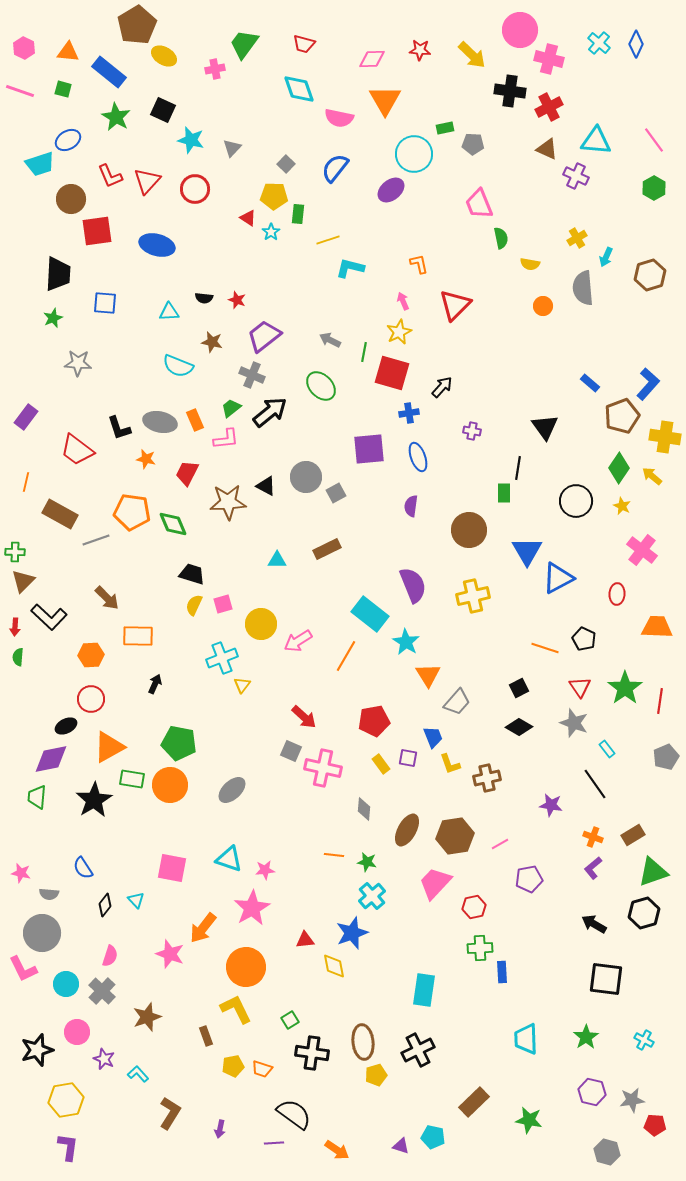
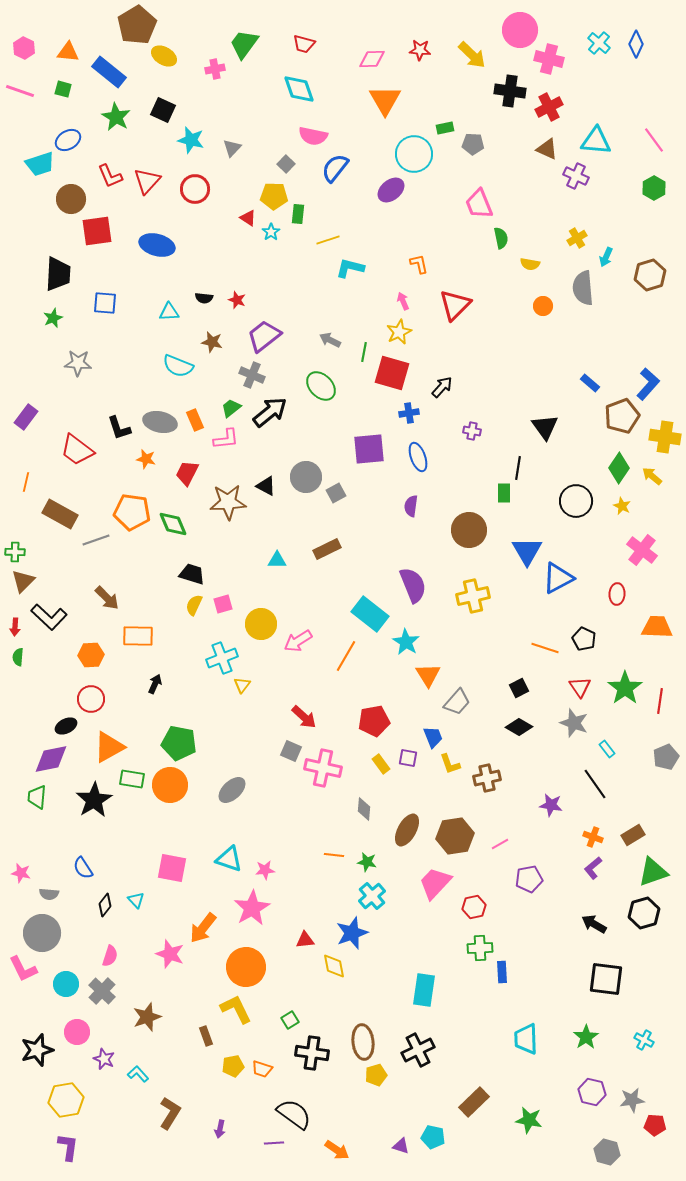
pink semicircle at (339, 118): moved 26 px left, 18 px down
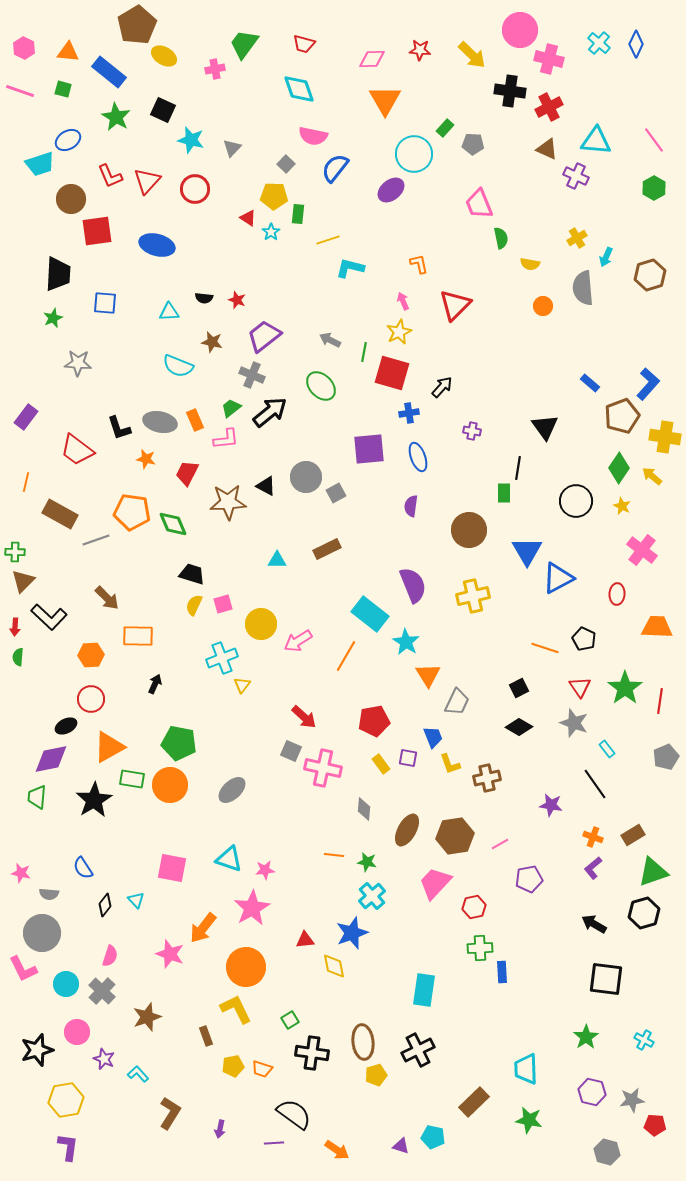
green rectangle at (445, 128): rotated 36 degrees counterclockwise
gray trapezoid at (457, 702): rotated 16 degrees counterclockwise
cyan trapezoid at (526, 1039): moved 30 px down
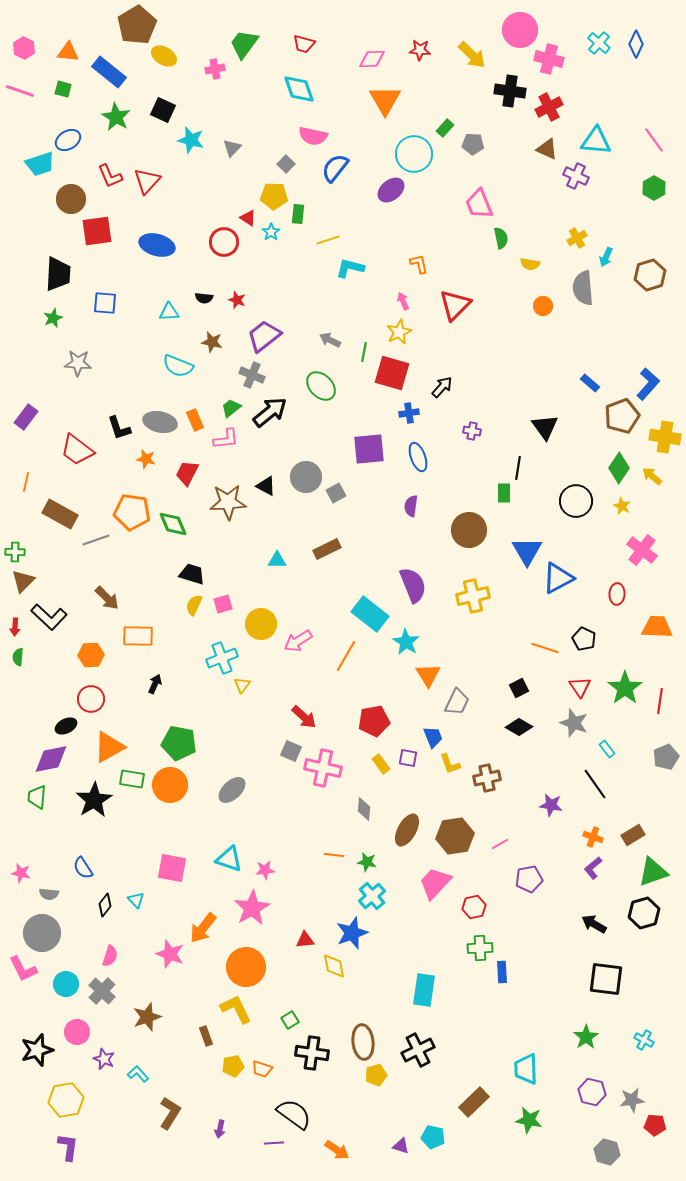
red circle at (195, 189): moved 29 px right, 53 px down
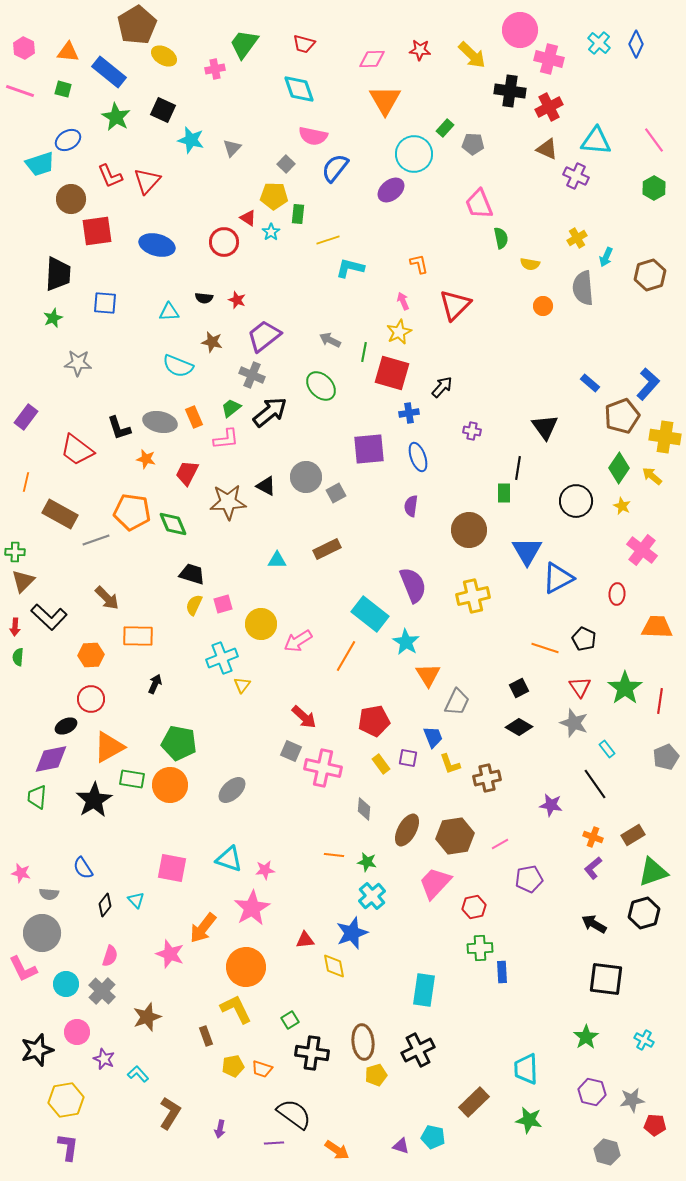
orange rectangle at (195, 420): moved 1 px left, 3 px up
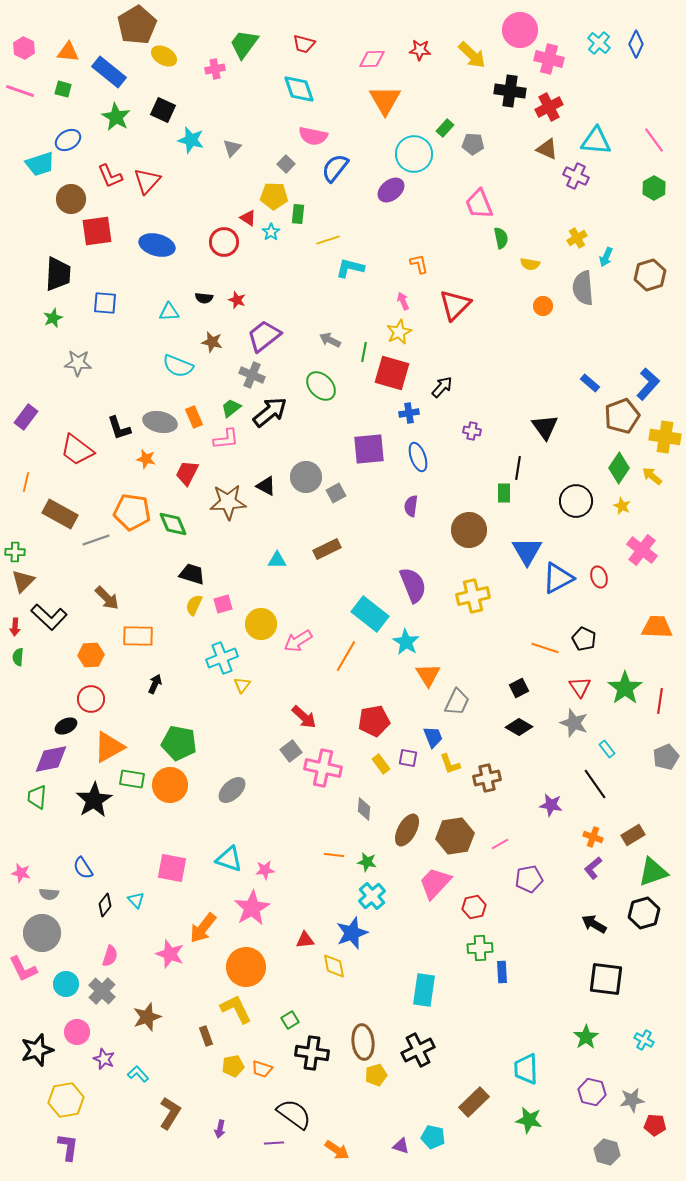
red ellipse at (617, 594): moved 18 px left, 17 px up; rotated 20 degrees counterclockwise
gray square at (291, 751): rotated 30 degrees clockwise
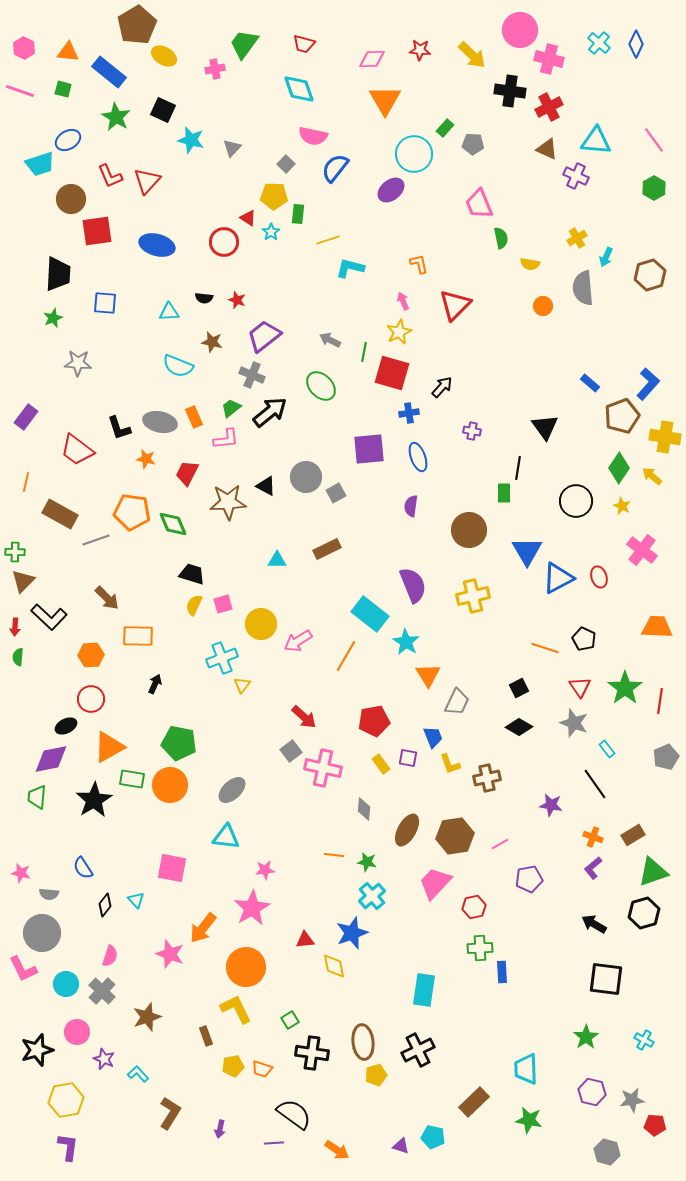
cyan triangle at (229, 859): moved 3 px left, 22 px up; rotated 12 degrees counterclockwise
